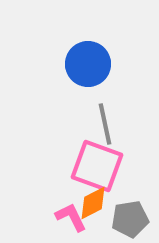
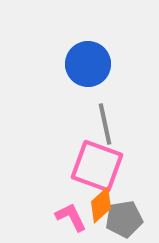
orange diamond: moved 8 px right, 2 px down; rotated 15 degrees counterclockwise
gray pentagon: moved 6 px left
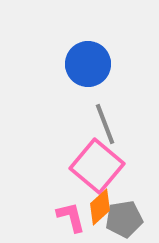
gray line: rotated 9 degrees counterclockwise
pink square: rotated 20 degrees clockwise
orange diamond: moved 1 px left, 2 px down
pink L-shape: rotated 12 degrees clockwise
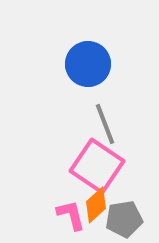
pink square: rotated 6 degrees counterclockwise
orange diamond: moved 4 px left, 2 px up
pink L-shape: moved 2 px up
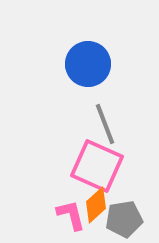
pink square: rotated 10 degrees counterclockwise
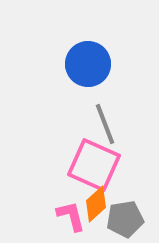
pink square: moved 3 px left, 1 px up
orange diamond: moved 1 px up
pink L-shape: moved 1 px down
gray pentagon: moved 1 px right
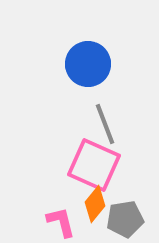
orange diamond: moved 1 px left; rotated 9 degrees counterclockwise
pink L-shape: moved 10 px left, 6 px down
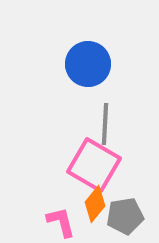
gray line: rotated 24 degrees clockwise
pink square: rotated 6 degrees clockwise
gray pentagon: moved 3 px up
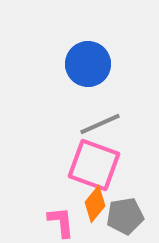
gray line: moved 5 px left; rotated 63 degrees clockwise
pink square: rotated 10 degrees counterclockwise
pink L-shape: rotated 8 degrees clockwise
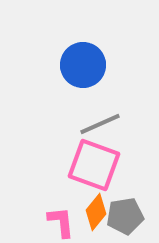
blue circle: moved 5 px left, 1 px down
orange diamond: moved 1 px right, 8 px down
